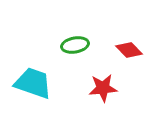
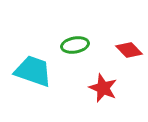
cyan trapezoid: moved 12 px up
red star: rotated 28 degrees clockwise
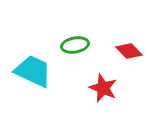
red diamond: moved 1 px down
cyan trapezoid: rotated 6 degrees clockwise
